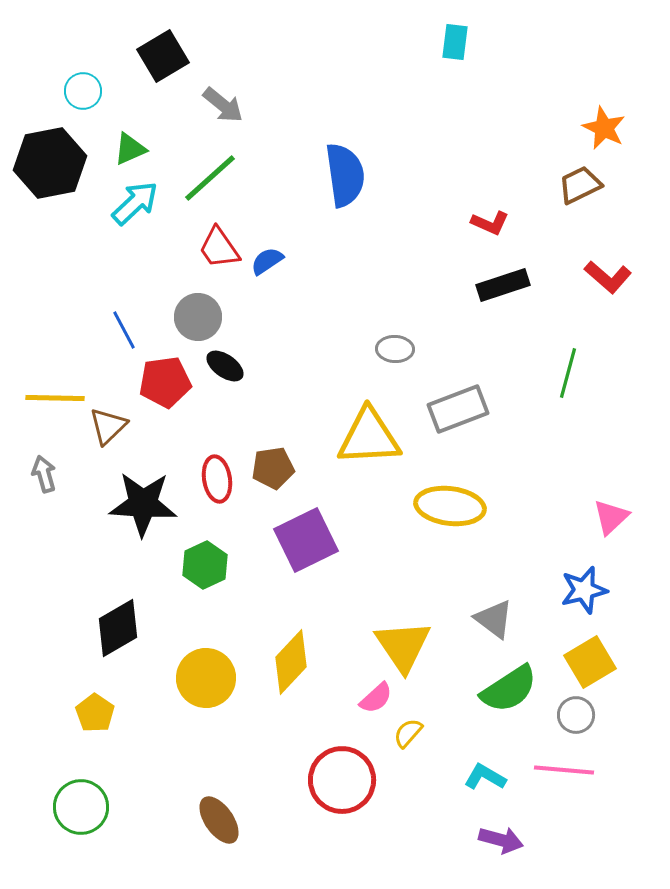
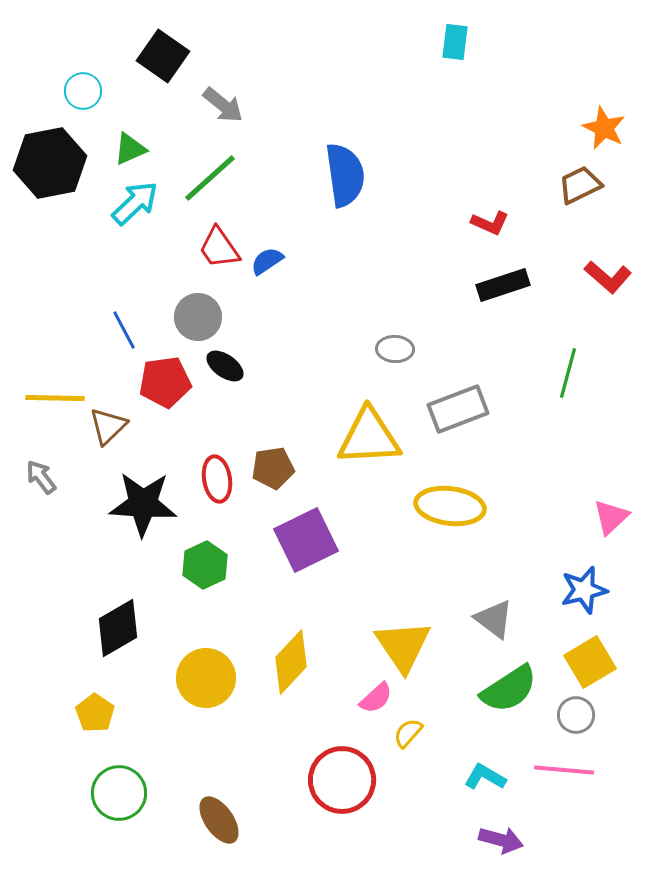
black square at (163, 56): rotated 24 degrees counterclockwise
gray arrow at (44, 474): moved 3 px left, 3 px down; rotated 21 degrees counterclockwise
green circle at (81, 807): moved 38 px right, 14 px up
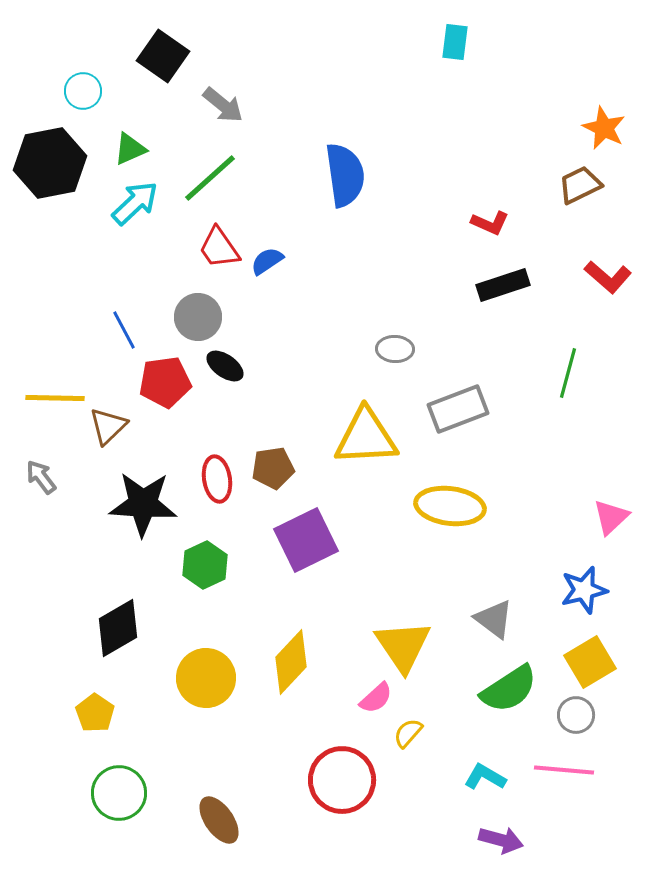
yellow triangle at (369, 437): moved 3 px left
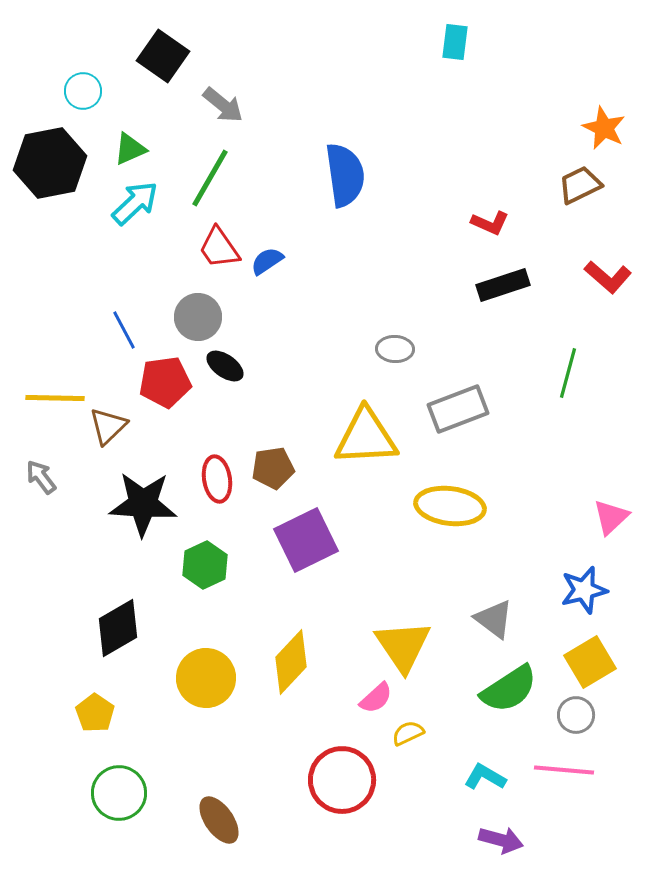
green line at (210, 178): rotated 18 degrees counterclockwise
yellow semicircle at (408, 733): rotated 24 degrees clockwise
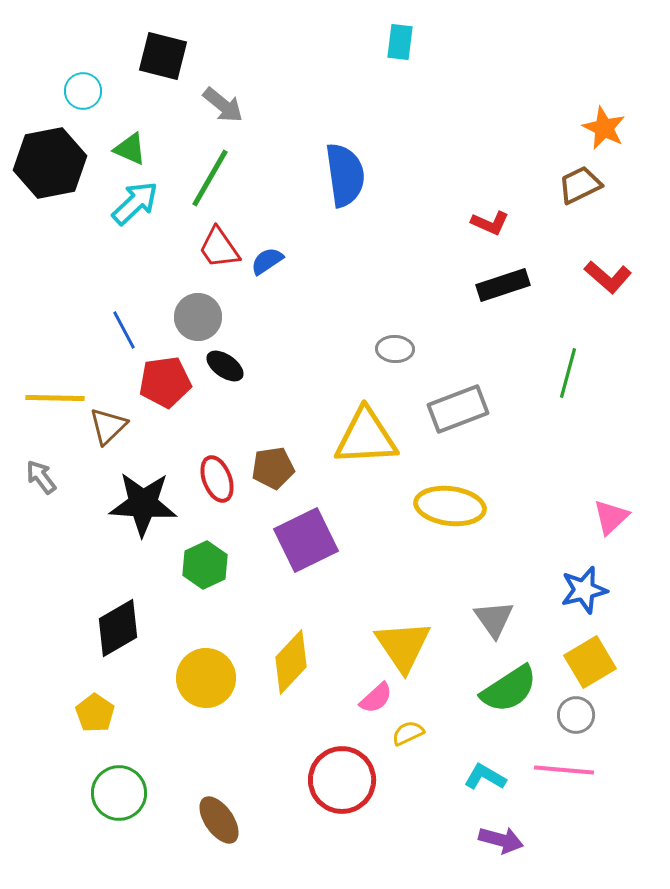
cyan rectangle at (455, 42): moved 55 px left
black square at (163, 56): rotated 21 degrees counterclockwise
green triangle at (130, 149): rotated 48 degrees clockwise
red ellipse at (217, 479): rotated 12 degrees counterclockwise
gray triangle at (494, 619): rotated 18 degrees clockwise
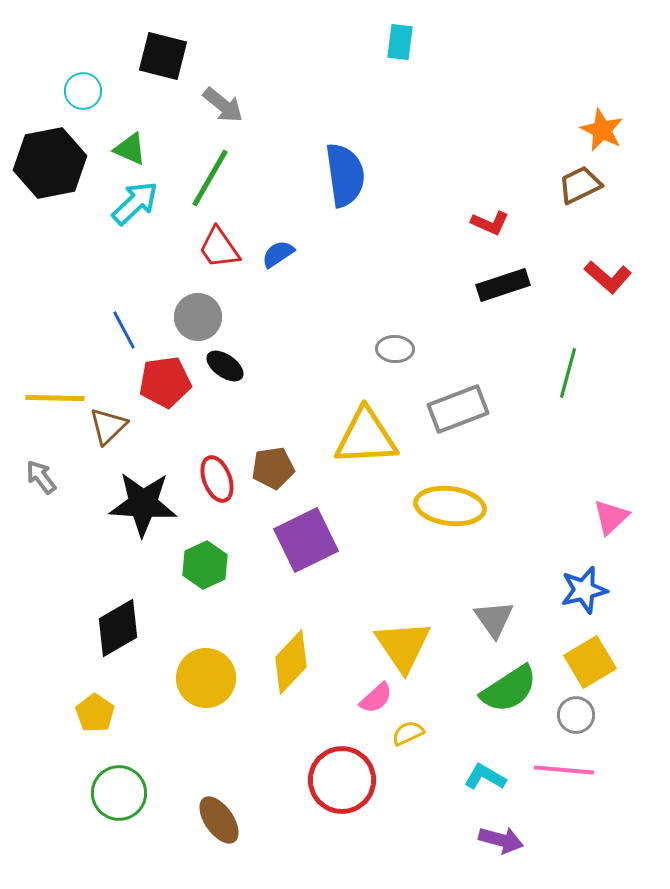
orange star at (604, 128): moved 2 px left, 2 px down
blue semicircle at (267, 261): moved 11 px right, 7 px up
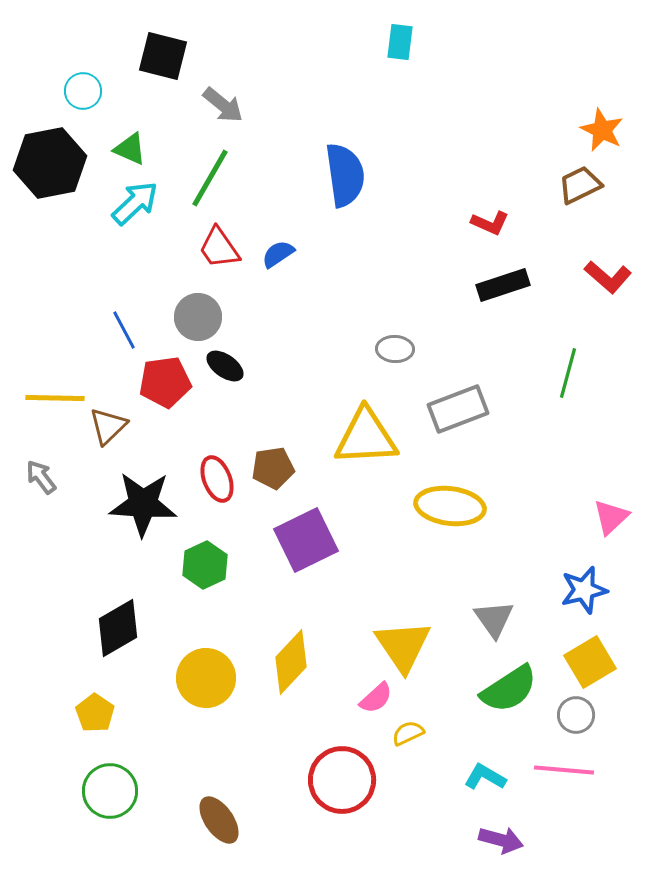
green circle at (119, 793): moved 9 px left, 2 px up
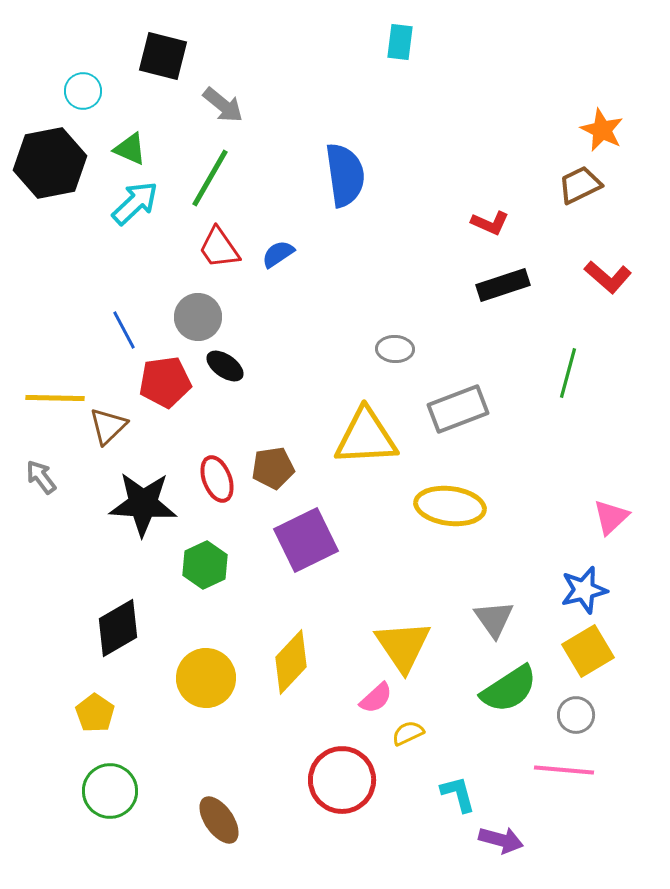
yellow square at (590, 662): moved 2 px left, 11 px up
cyan L-shape at (485, 777): moved 27 px left, 17 px down; rotated 45 degrees clockwise
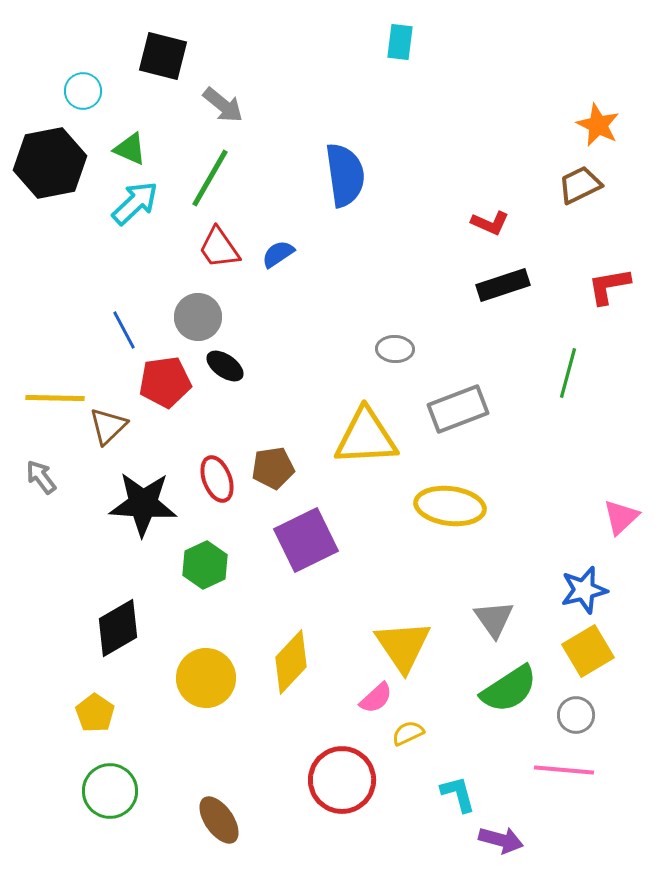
orange star at (602, 130): moved 4 px left, 5 px up
red L-shape at (608, 277): moved 1 px right, 9 px down; rotated 129 degrees clockwise
pink triangle at (611, 517): moved 10 px right
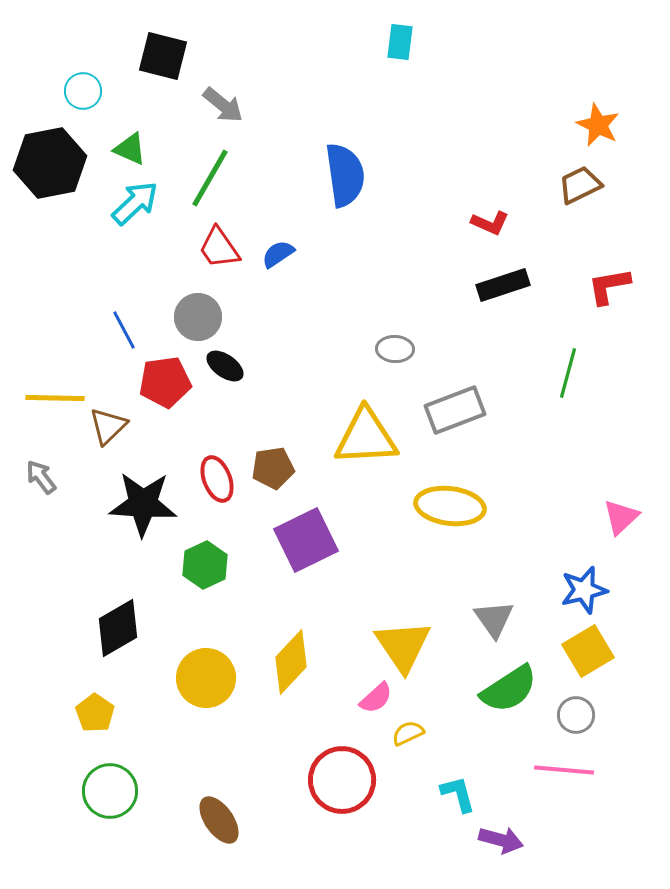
gray rectangle at (458, 409): moved 3 px left, 1 px down
